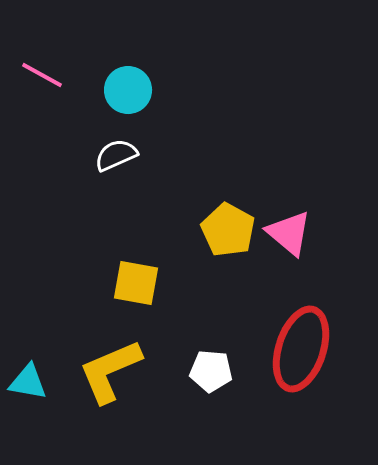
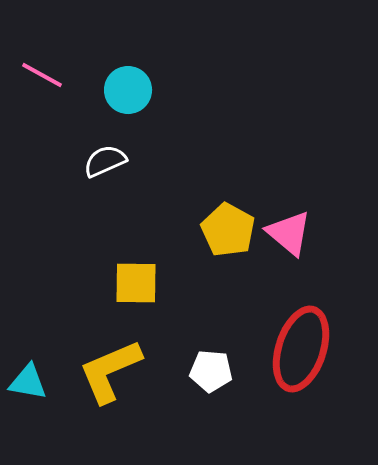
white semicircle: moved 11 px left, 6 px down
yellow square: rotated 9 degrees counterclockwise
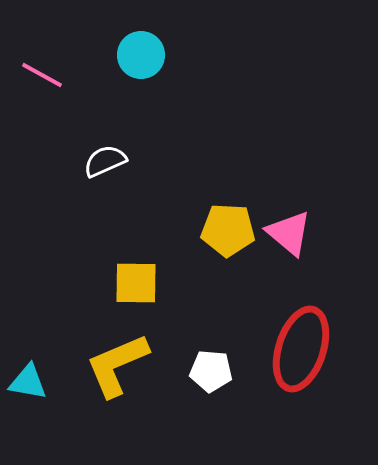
cyan circle: moved 13 px right, 35 px up
yellow pentagon: rotated 26 degrees counterclockwise
yellow L-shape: moved 7 px right, 6 px up
